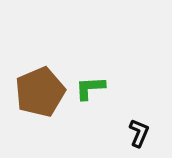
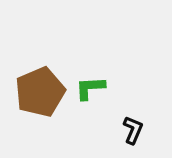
black L-shape: moved 6 px left, 3 px up
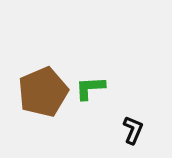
brown pentagon: moved 3 px right
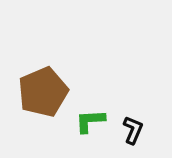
green L-shape: moved 33 px down
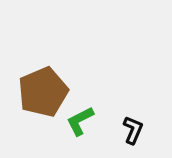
green L-shape: moved 10 px left; rotated 24 degrees counterclockwise
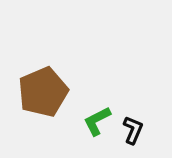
green L-shape: moved 17 px right
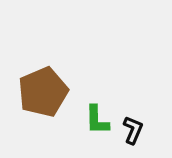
green L-shape: moved 1 px up; rotated 64 degrees counterclockwise
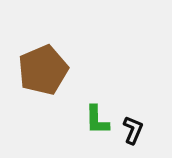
brown pentagon: moved 22 px up
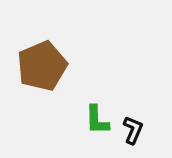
brown pentagon: moved 1 px left, 4 px up
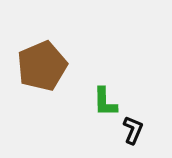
green L-shape: moved 8 px right, 18 px up
